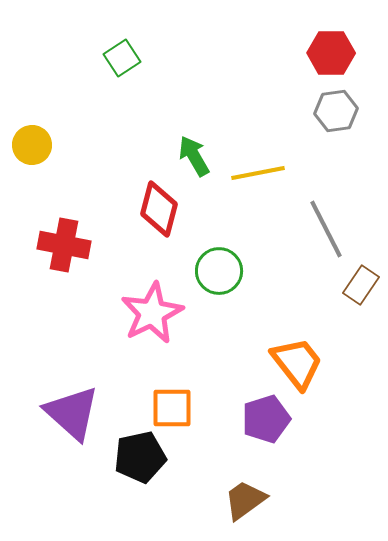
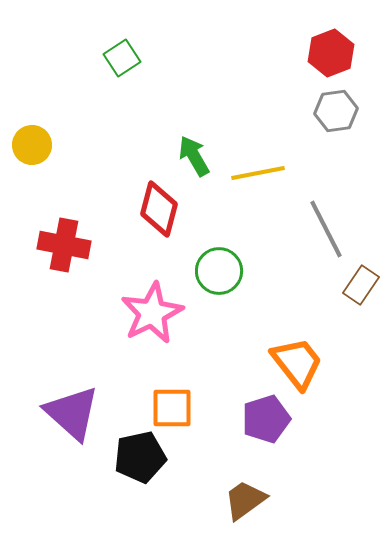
red hexagon: rotated 21 degrees counterclockwise
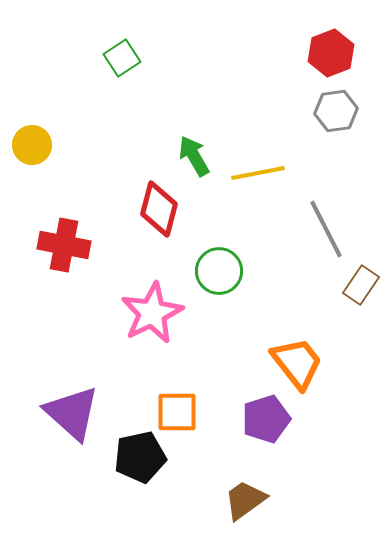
orange square: moved 5 px right, 4 px down
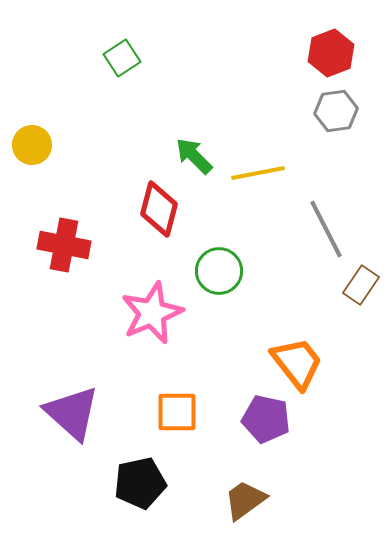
green arrow: rotated 15 degrees counterclockwise
pink star: rotated 4 degrees clockwise
purple pentagon: rotated 30 degrees clockwise
black pentagon: moved 26 px down
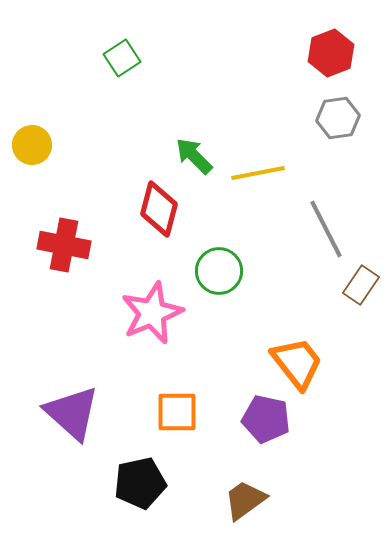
gray hexagon: moved 2 px right, 7 px down
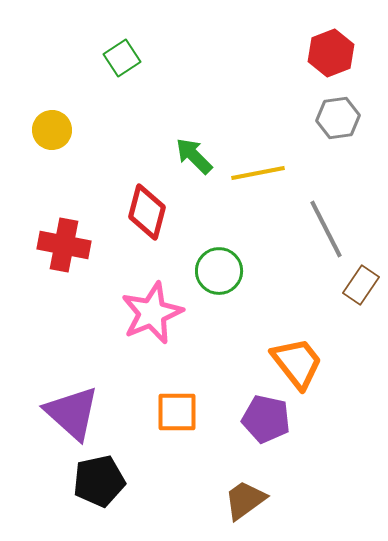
yellow circle: moved 20 px right, 15 px up
red diamond: moved 12 px left, 3 px down
black pentagon: moved 41 px left, 2 px up
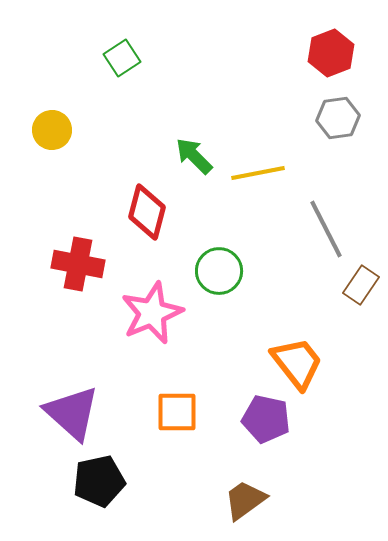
red cross: moved 14 px right, 19 px down
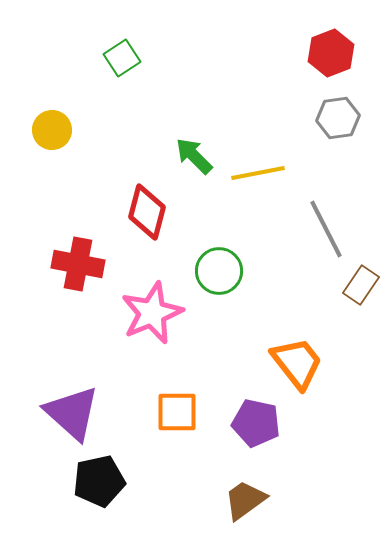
purple pentagon: moved 10 px left, 4 px down
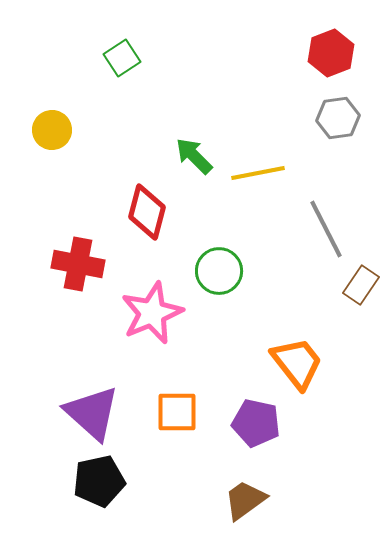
purple triangle: moved 20 px right
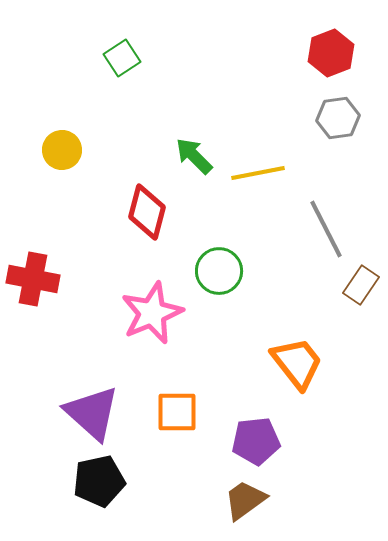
yellow circle: moved 10 px right, 20 px down
red cross: moved 45 px left, 15 px down
purple pentagon: moved 18 px down; rotated 18 degrees counterclockwise
